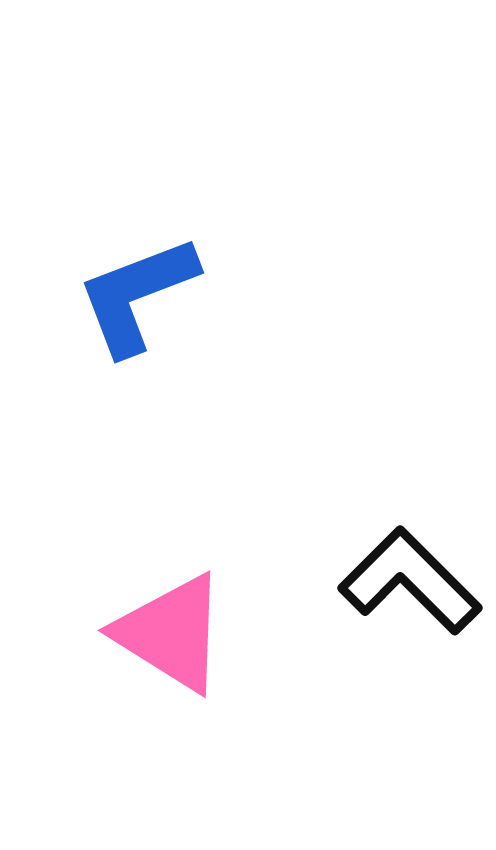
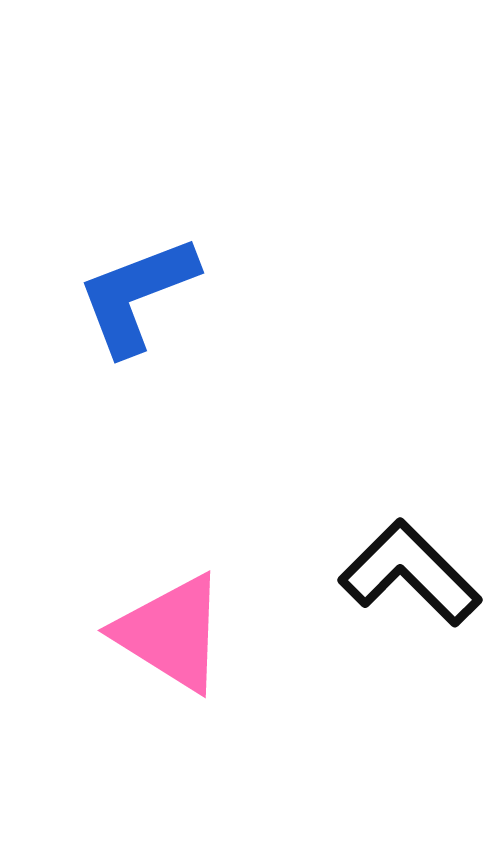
black L-shape: moved 8 px up
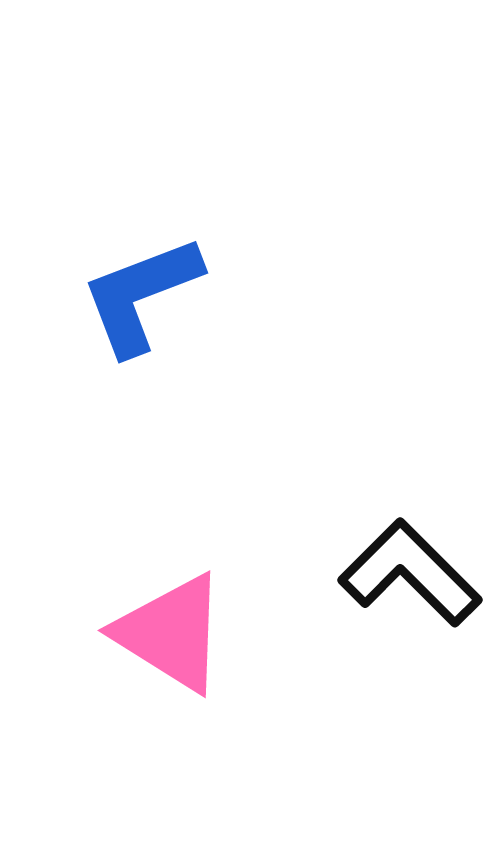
blue L-shape: moved 4 px right
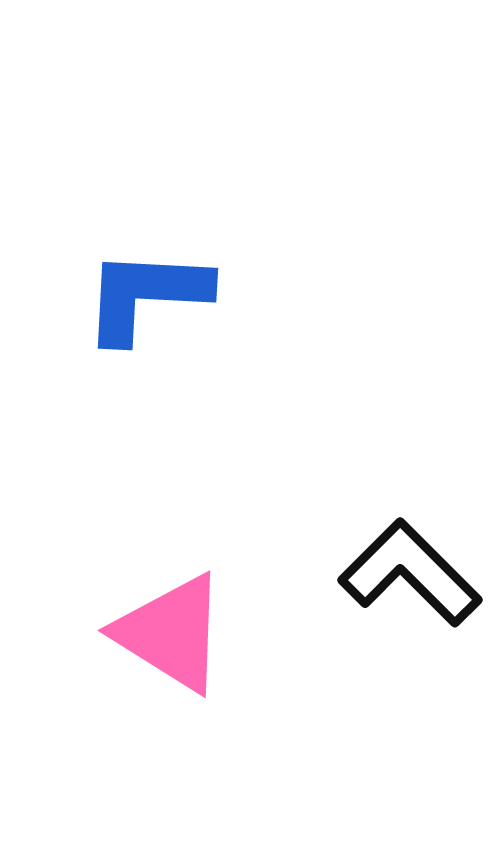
blue L-shape: moved 5 px right; rotated 24 degrees clockwise
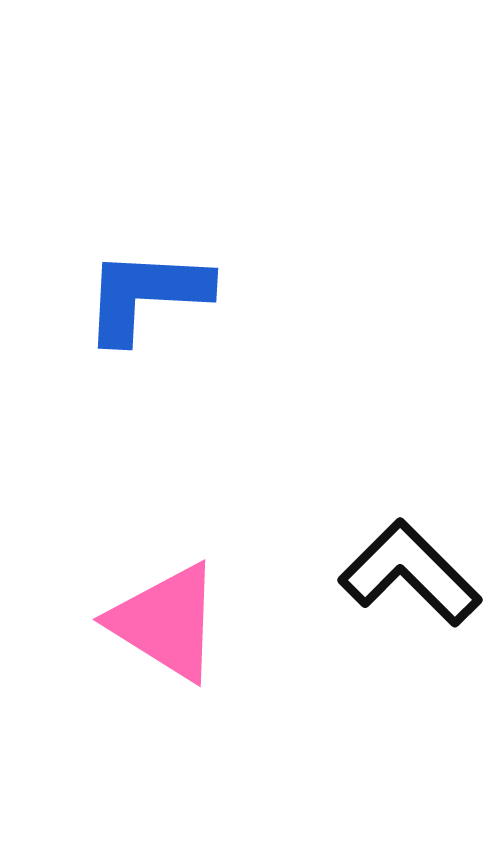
pink triangle: moved 5 px left, 11 px up
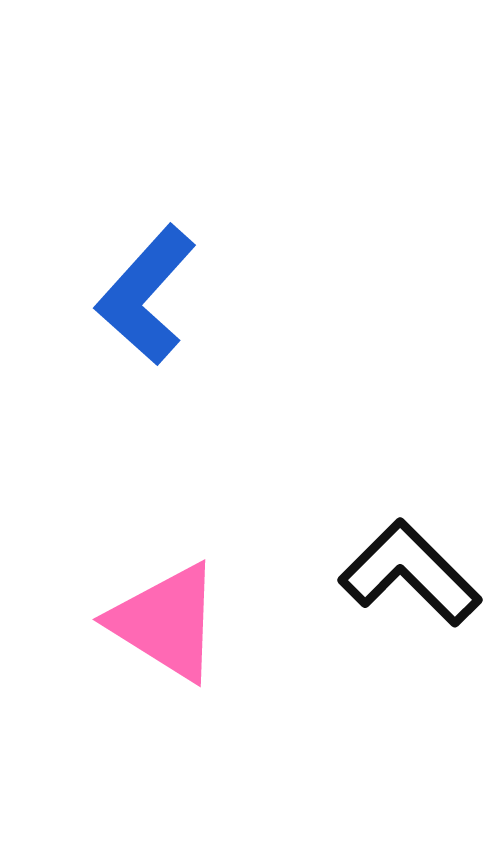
blue L-shape: rotated 51 degrees counterclockwise
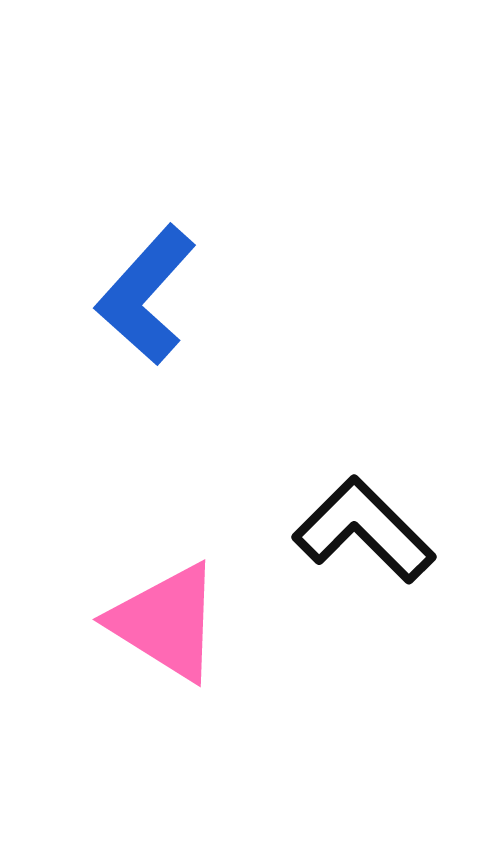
black L-shape: moved 46 px left, 43 px up
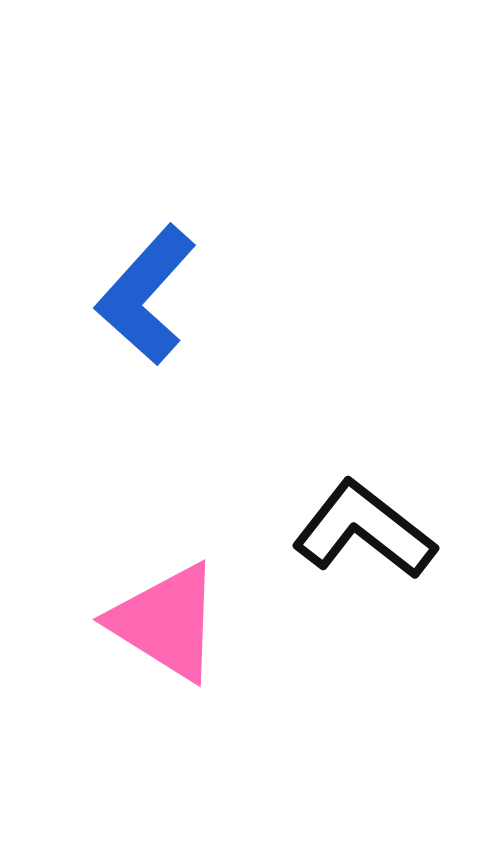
black L-shape: rotated 7 degrees counterclockwise
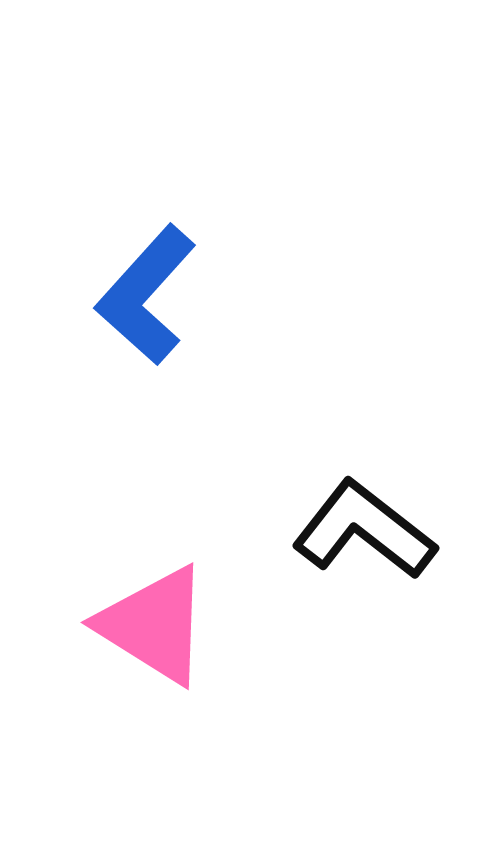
pink triangle: moved 12 px left, 3 px down
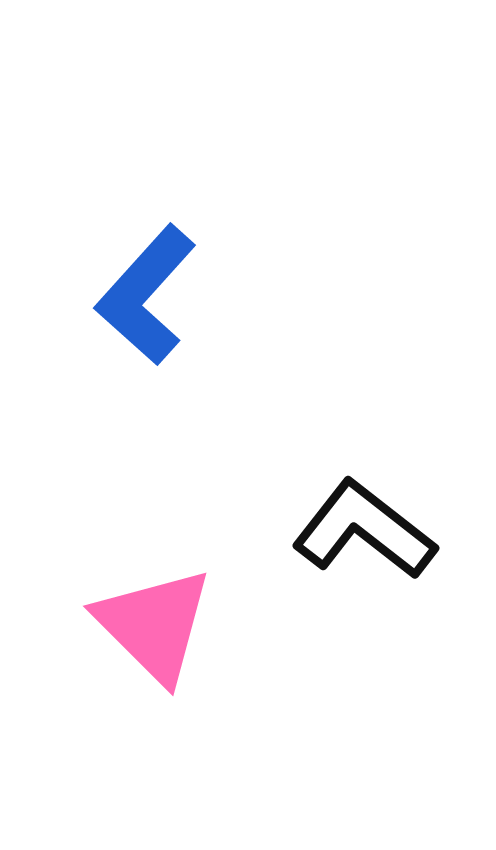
pink triangle: rotated 13 degrees clockwise
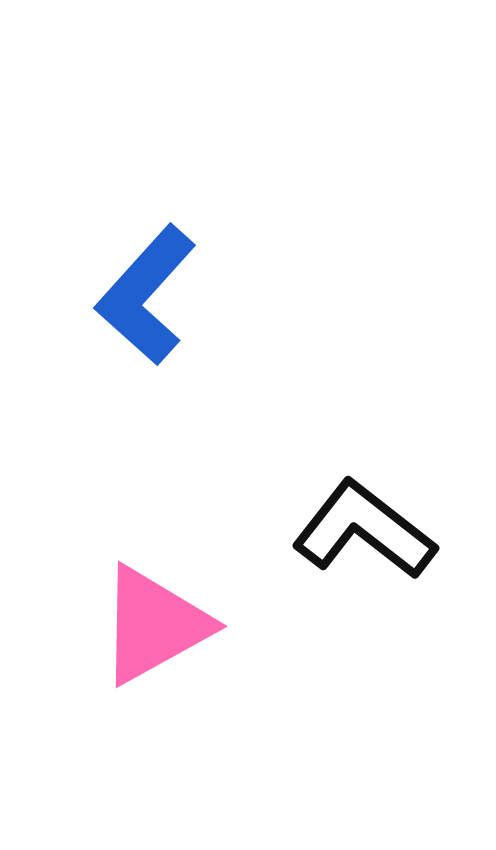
pink triangle: rotated 46 degrees clockwise
